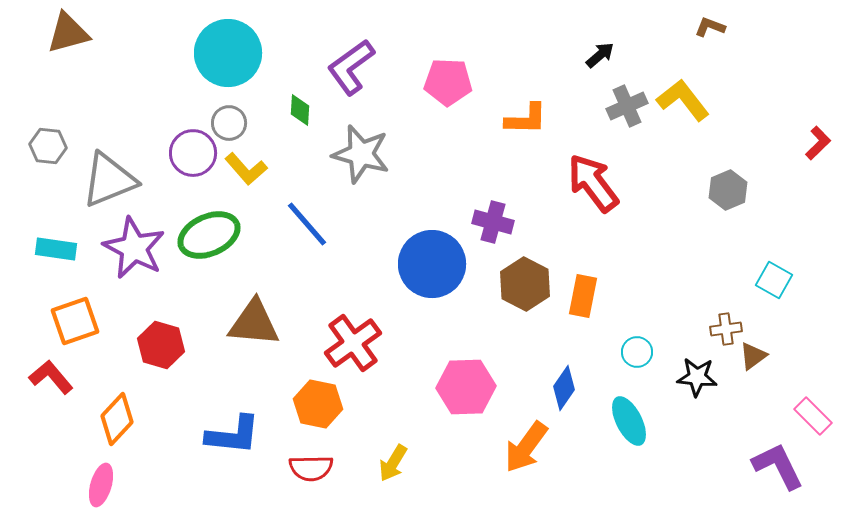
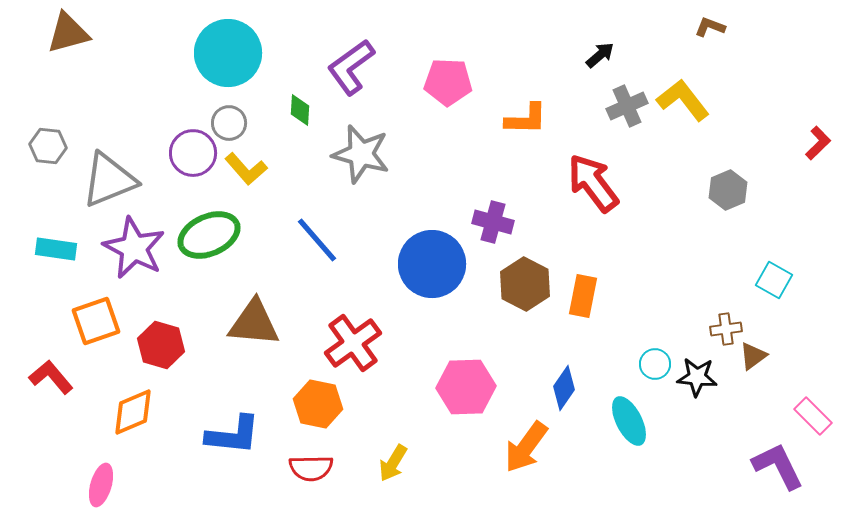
blue line at (307, 224): moved 10 px right, 16 px down
orange square at (75, 321): moved 21 px right
cyan circle at (637, 352): moved 18 px right, 12 px down
orange diamond at (117, 419): moved 16 px right, 7 px up; rotated 24 degrees clockwise
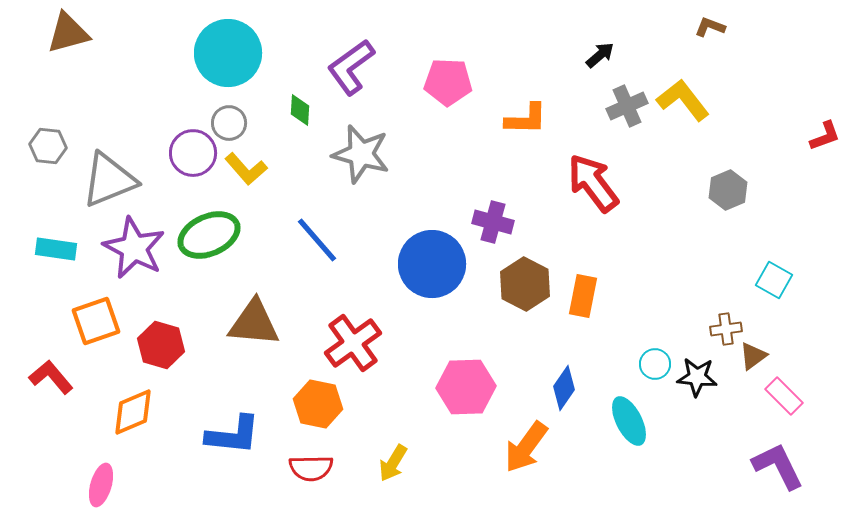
red L-shape at (818, 143): moved 7 px right, 7 px up; rotated 24 degrees clockwise
pink rectangle at (813, 416): moved 29 px left, 20 px up
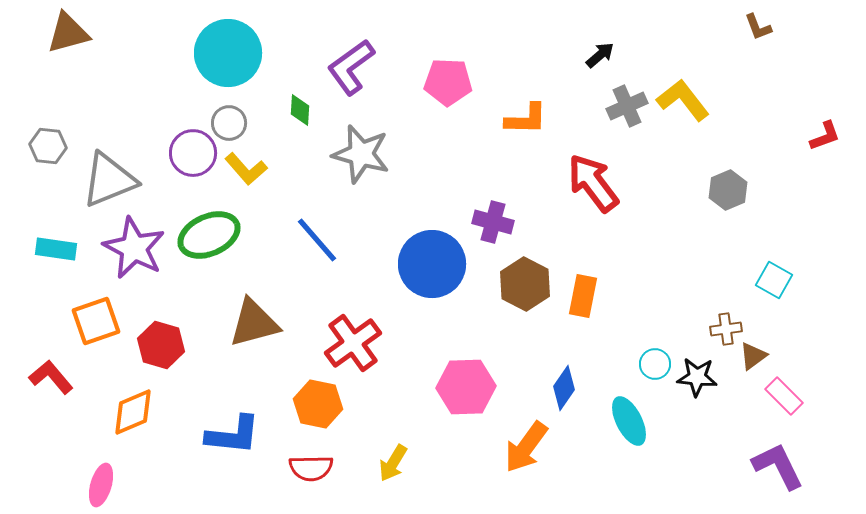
brown L-shape at (710, 27): moved 48 px right; rotated 132 degrees counterclockwise
brown triangle at (254, 323): rotated 20 degrees counterclockwise
